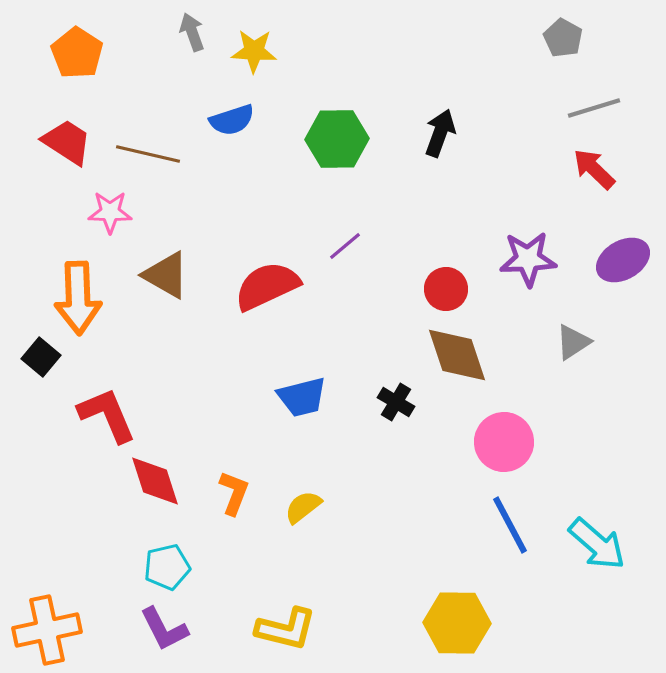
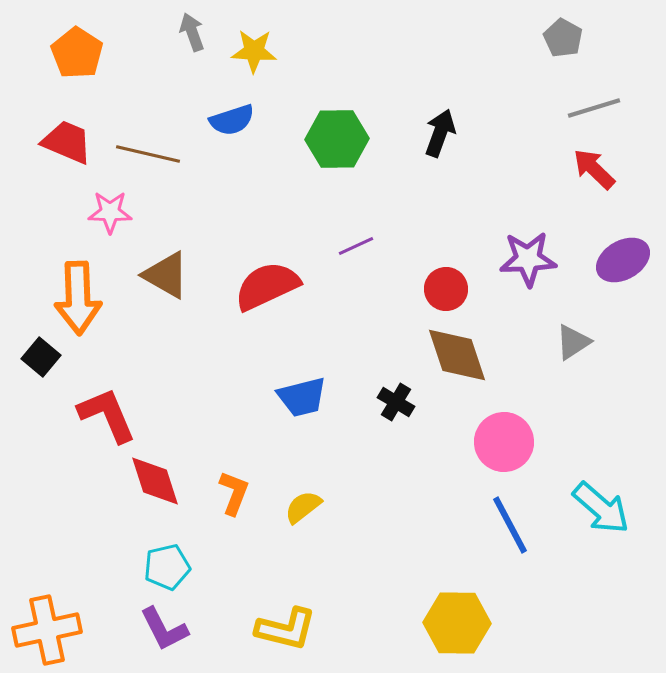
red trapezoid: rotated 10 degrees counterclockwise
purple line: moved 11 px right; rotated 15 degrees clockwise
cyan arrow: moved 4 px right, 36 px up
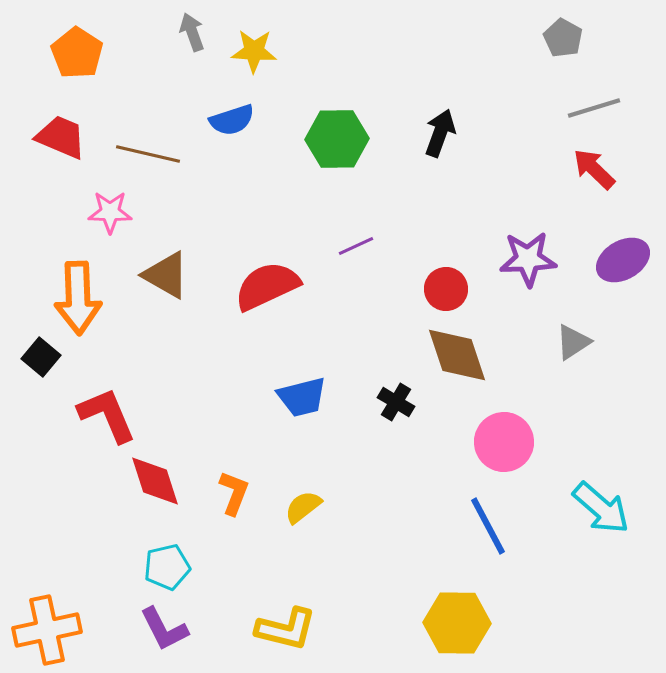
red trapezoid: moved 6 px left, 5 px up
blue line: moved 22 px left, 1 px down
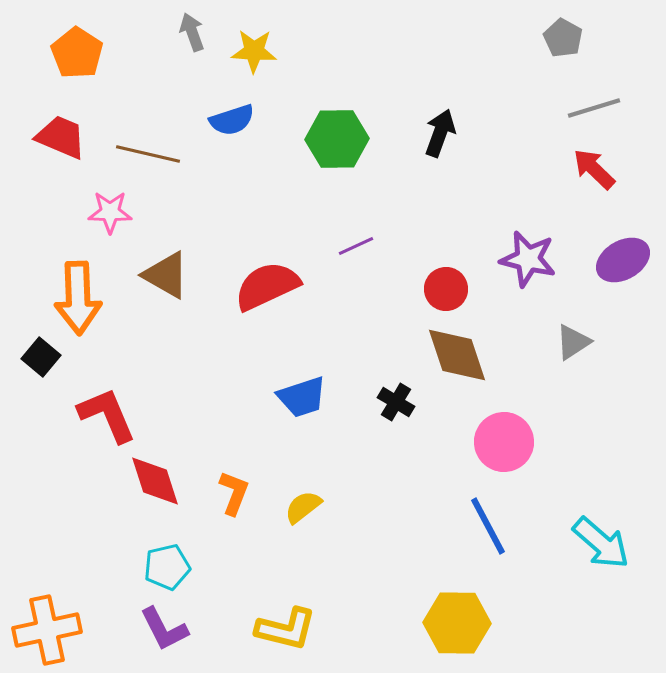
purple star: rotated 16 degrees clockwise
blue trapezoid: rotated 4 degrees counterclockwise
cyan arrow: moved 35 px down
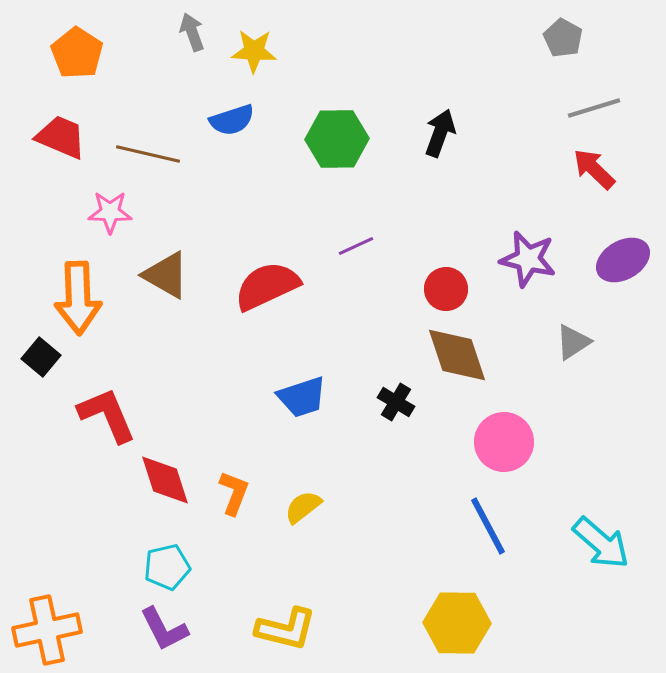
red diamond: moved 10 px right, 1 px up
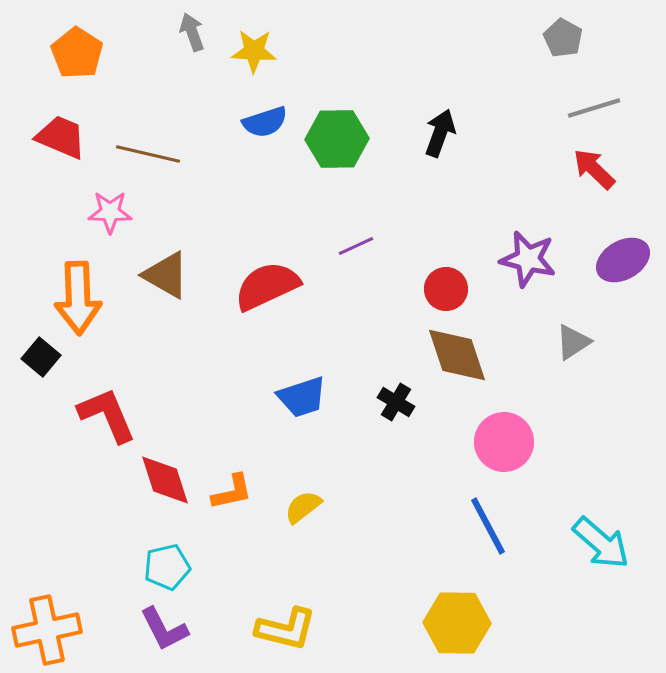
blue semicircle: moved 33 px right, 2 px down
orange L-shape: moved 2 px left, 1 px up; rotated 57 degrees clockwise
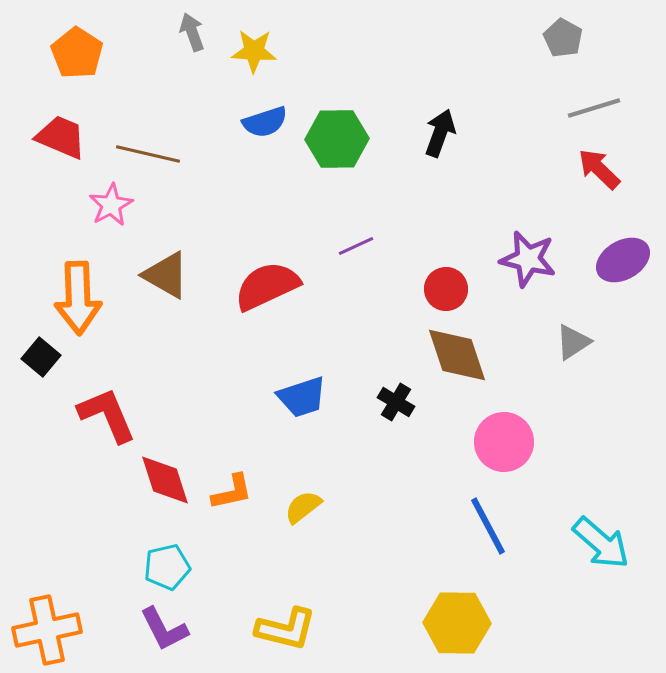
red arrow: moved 5 px right
pink star: moved 1 px right, 7 px up; rotated 30 degrees counterclockwise
